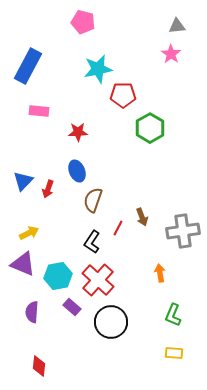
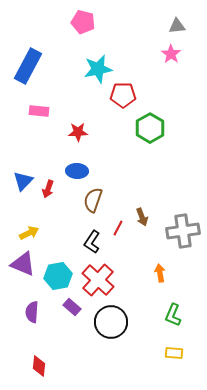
blue ellipse: rotated 65 degrees counterclockwise
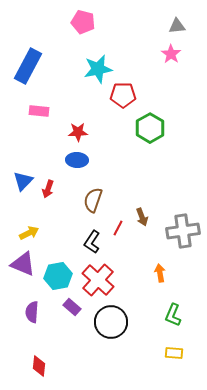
blue ellipse: moved 11 px up
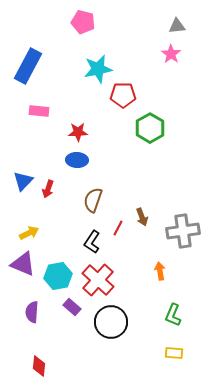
orange arrow: moved 2 px up
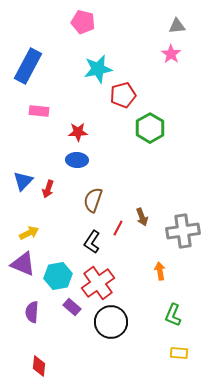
red pentagon: rotated 15 degrees counterclockwise
red cross: moved 3 px down; rotated 12 degrees clockwise
yellow rectangle: moved 5 px right
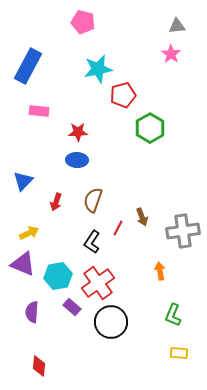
red arrow: moved 8 px right, 13 px down
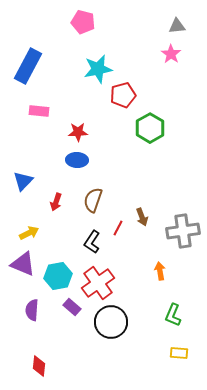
purple semicircle: moved 2 px up
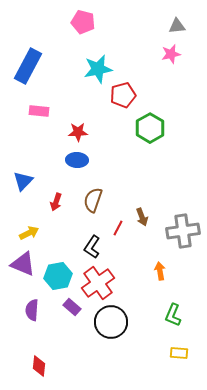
pink star: rotated 24 degrees clockwise
black L-shape: moved 5 px down
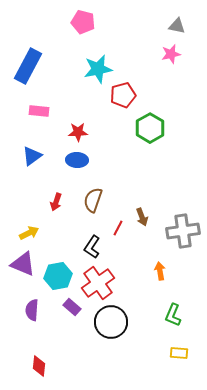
gray triangle: rotated 18 degrees clockwise
blue triangle: moved 9 px right, 25 px up; rotated 10 degrees clockwise
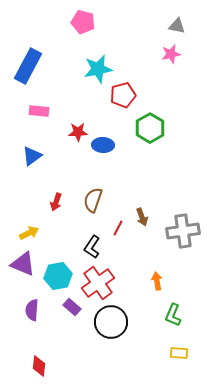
blue ellipse: moved 26 px right, 15 px up
orange arrow: moved 3 px left, 10 px down
